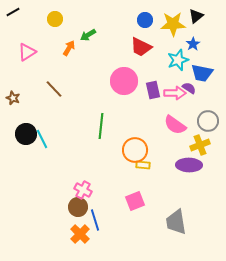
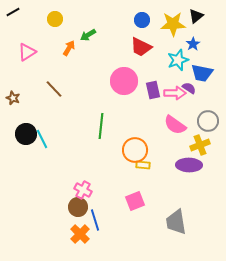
blue circle: moved 3 px left
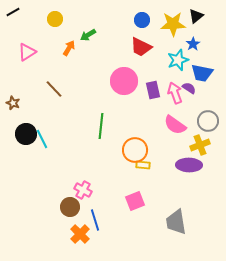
pink arrow: rotated 110 degrees counterclockwise
brown star: moved 5 px down
brown circle: moved 8 px left
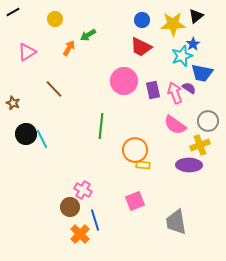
cyan star: moved 4 px right, 4 px up
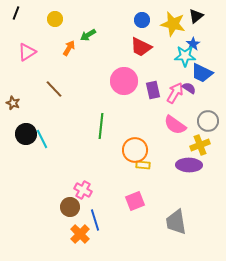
black line: moved 3 px right, 1 px down; rotated 40 degrees counterclockwise
yellow star: rotated 15 degrees clockwise
cyan star: moved 3 px right; rotated 20 degrees clockwise
blue trapezoid: rotated 15 degrees clockwise
pink arrow: rotated 50 degrees clockwise
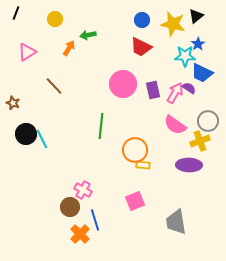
green arrow: rotated 21 degrees clockwise
blue star: moved 5 px right
pink circle: moved 1 px left, 3 px down
brown line: moved 3 px up
yellow cross: moved 4 px up
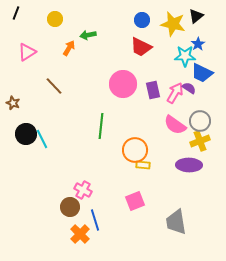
gray circle: moved 8 px left
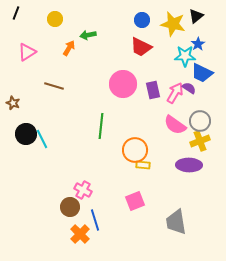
brown line: rotated 30 degrees counterclockwise
